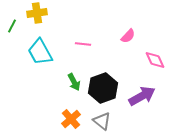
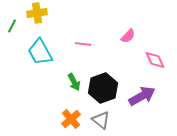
gray triangle: moved 1 px left, 1 px up
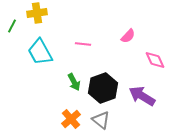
purple arrow: rotated 120 degrees counterclockwise
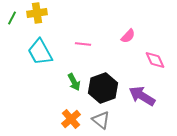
green line: moved 8 px up
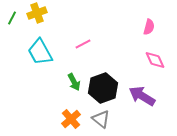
yellow cross: rotated 12 degrees counterclockwise
pink semicircle: moved 21 px right, 9 px up; rotated 28 degrees counterclockwise
pink line: rotated 35 degrees counterclockwise
gray triangle: moved 1 px up
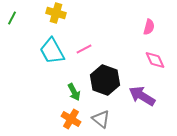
yellow cross: moved 19 px right; rotated 36 degrees clockwise
pink line: moved 1 px right, 5 px down
cyan trapezoid: moved 12 px right, 1 px up
green arrow: moved 10 px down
black hexagon: moved 2 px right, 8 px up; rotated 20 degrees counterclockwise
orange cross: rotated 18 degrees counterclockwise
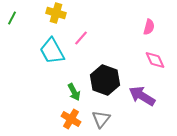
pink line: moved 3 px left, 11 px up; rotated 21 degrees counterclockwise
gray triangle: rotated 30 degrees clockwise
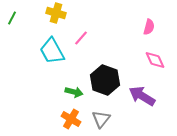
green arrow: rotated 48 degrees counterclockwise
